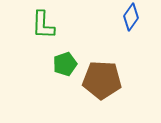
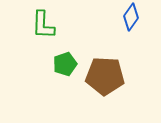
brown pentagon: moved 3 px right, 4 px up
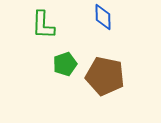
blue diamond: moved 28 px left; rotated 36 degrees counterclockwise
brown pentagon: rotated 9 degrees clockwise
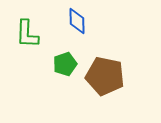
blue diamond: moved 26 px left, 4 px down
green L-shape: moved 16 px left, 9 px down
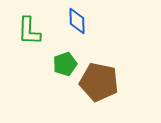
green L-shape: moved 2 px right, 3 px up
brown pentagon: moved 6 px left, 6 px down
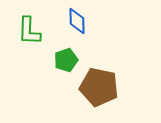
green pentagon: moved 1 px right, 4 px up
brown pentagon: moved 5 px down
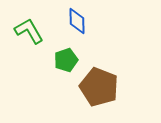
green L-shape: rotated 148 degrees clockwise
brown pentagon: rotated 9 degrees clockwise
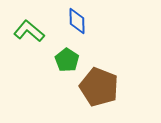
green L-shape: rotated 20 degrees counterclockwise
green pentagon: moved 1 px right; rotated 20 degrees counterclockwise
